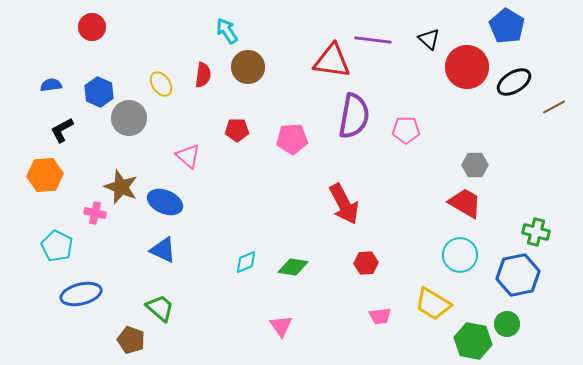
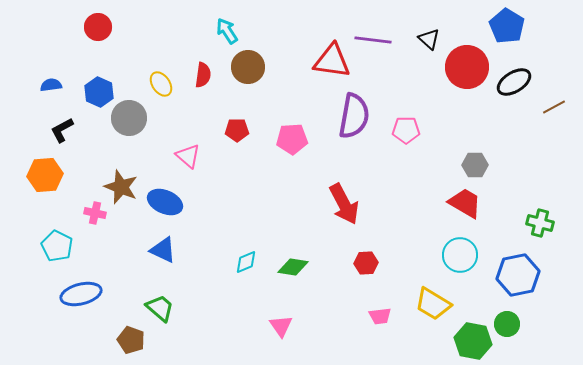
red circle at (92, 27): moved 6 px right
green cross at (536, 232): moved 4 px right, 9 px up
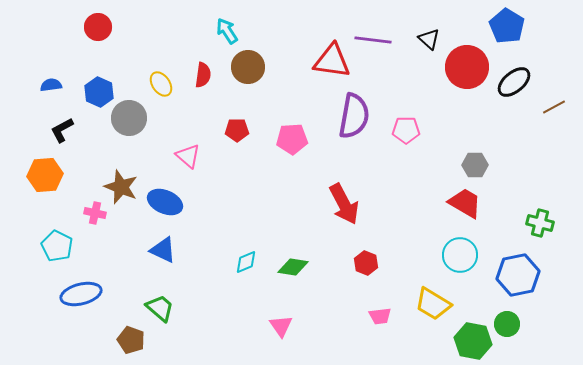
black ellipse at (514, 82): rotated 8 degrees counterclockwise
red hexagon at (366, 263): rotated 25 degrees clockwise
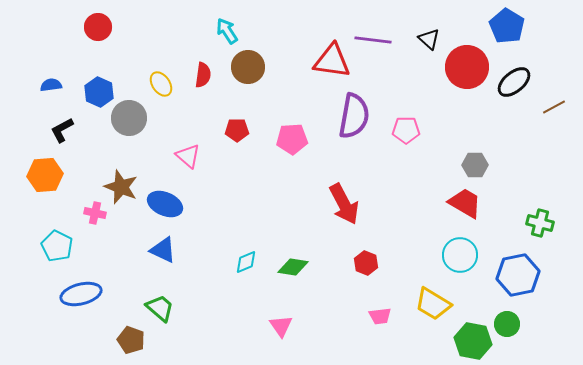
blue ellipse at (165, 202): moved 2 px down
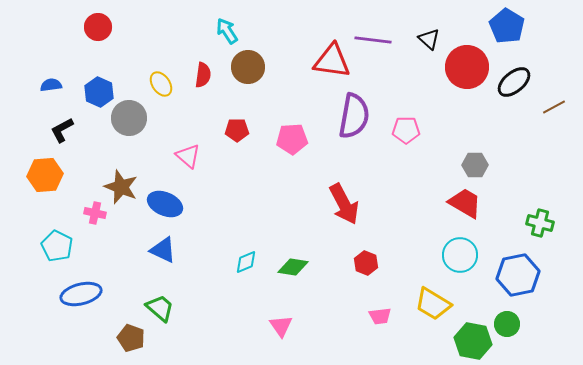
brown pentagon at (131, 340): moved 2 px up
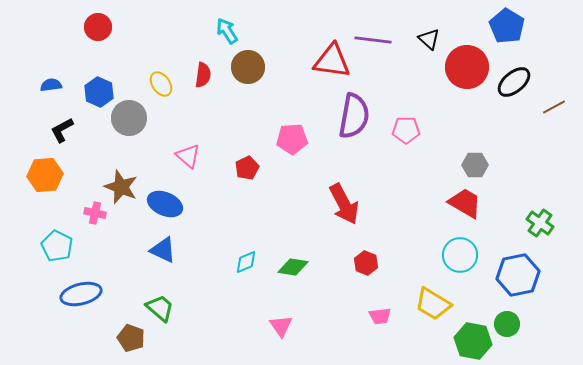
red pentagon at (237, 130): moved 10 px right, 38 px down; rotated 25 degrees counterclockwise
green cross at (540, 223): rotated 20 degrees clockwise
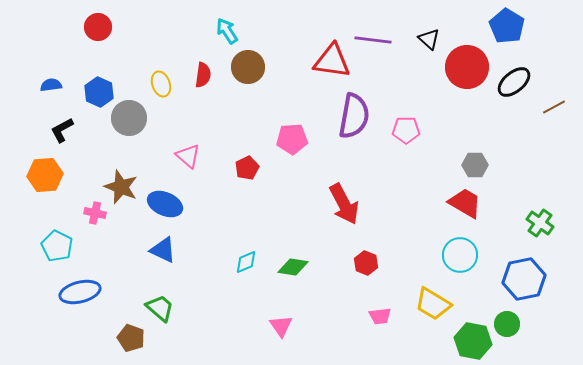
yellow ellipse at (161, 84): rotated 15 degrees clockwise
blue hexagon at (518, 275): moved 6 px right, 4 px down
blue ellipse at (81, 294): moved 1 px left, 2 px up
